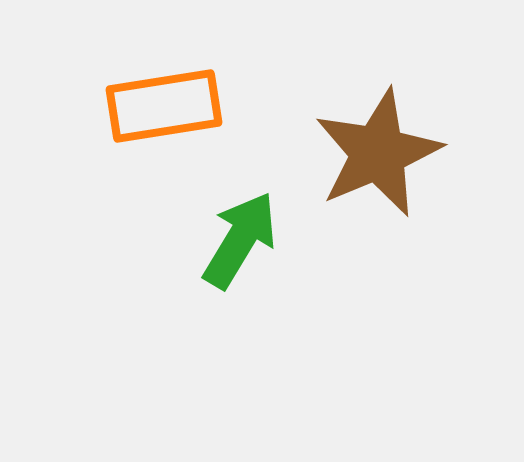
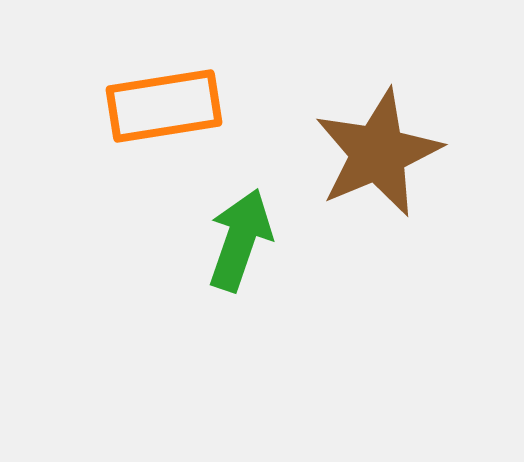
green arrow: rotated 12 degrees counterclockwise
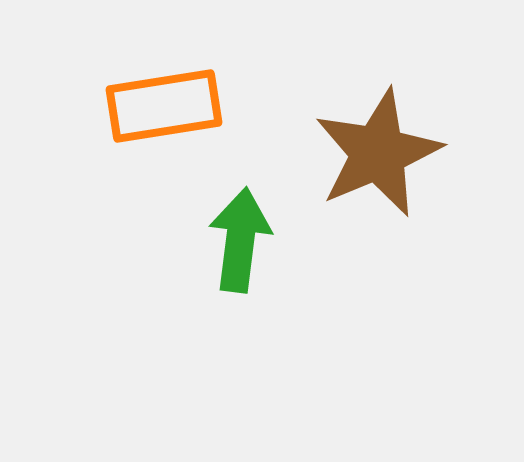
green arrow: rotated 12 degrees counterclockwise
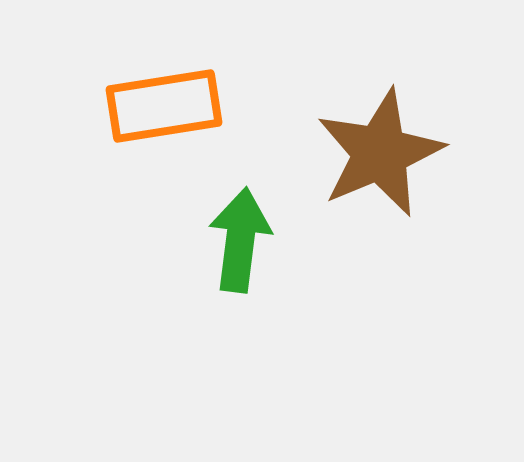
brown star: moved 2 px right
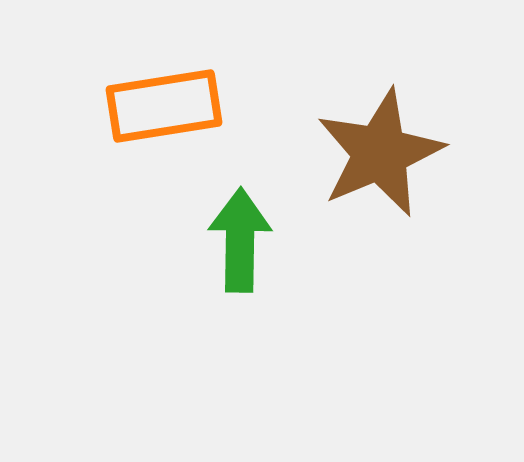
green arrow: rotated 6 degrees counterclockwise
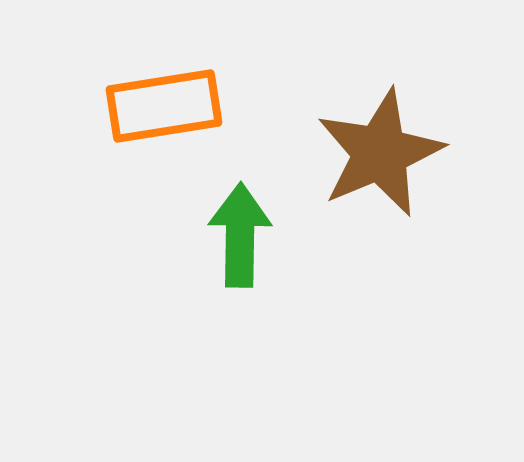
green arrow: moved 5 px up
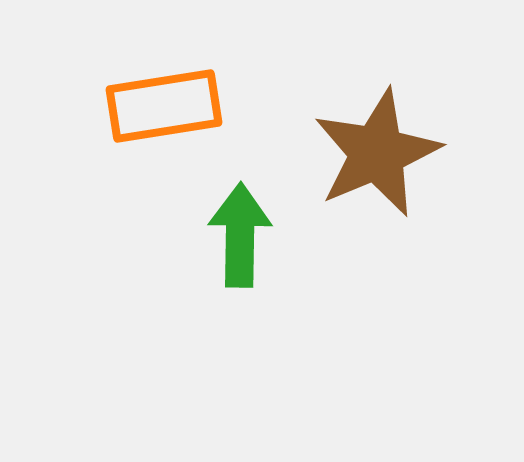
brown star: moved 3 px left
